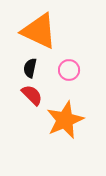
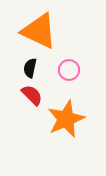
orange star: moved 1 px right, 1 px up
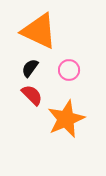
black semicircle: rotated 24 degrees clockwise
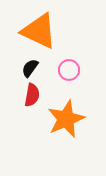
red semicircle: rotated 55 degrees clockwise
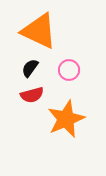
red semicircle: rotated 65 degrees clockwise
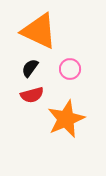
pink circle: moved 1 px right, 1 px up
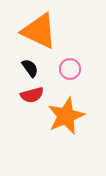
black semicircle: rotated 108 degrees clockwise
orange star: moved 3 px up
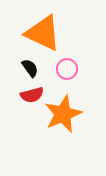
orange triangle: moved 4 px right, 2 px down
pink circle: moved 3 px left
orange star: moved 3 px left, 2 px up
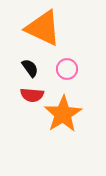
orange triangle: moved 5 px up
red semicircle: rotated 20 degrees clockwise
orange star: rotated 9 degrees counterclockwise
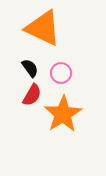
pink circle: moved 6 px left, 4 px down
red semicircle: rotated 65 degrees counterclockwise
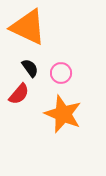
orange triangle: moved 15 px left, 1 px up
red semicircle: moved 13 px left, 1 px up; rotated 10 degrees clockwise
orange star: rotated 18 degrees counterclockwise
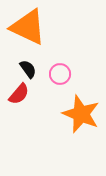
black semicircle: moved 2 px left, 1 px down
pink circle: moved 1 px left, 1 px down
orange star: moved 18 px right
